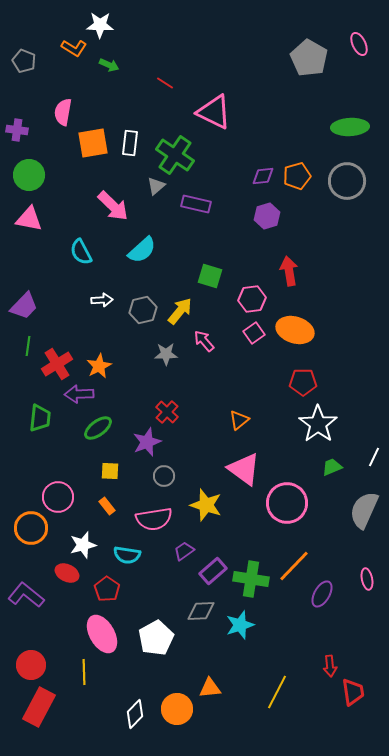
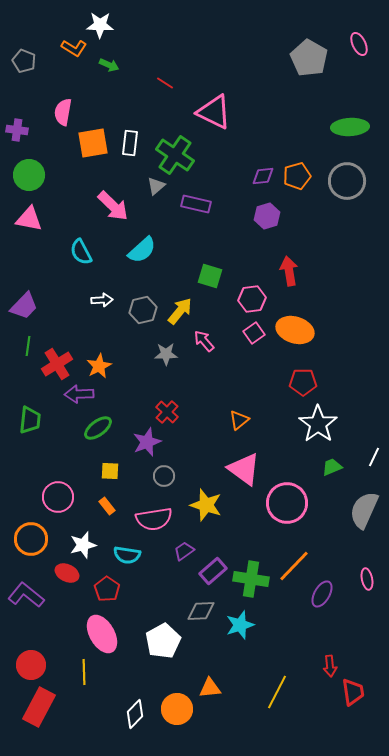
green trapezoid at (40, 418): moved 10 px left, 2 px down
orange circle at (31, 528): moved 11 px down
white pentagon at (156, 638): moved 7 px right, 3 px down
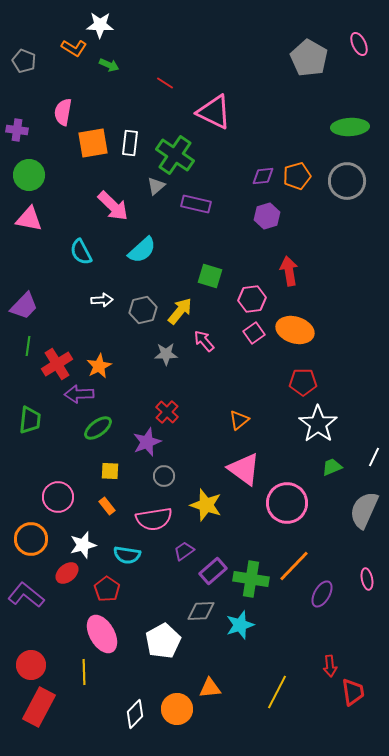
red ellipse at (67, 573): rotated 65 degrees counterclockwise
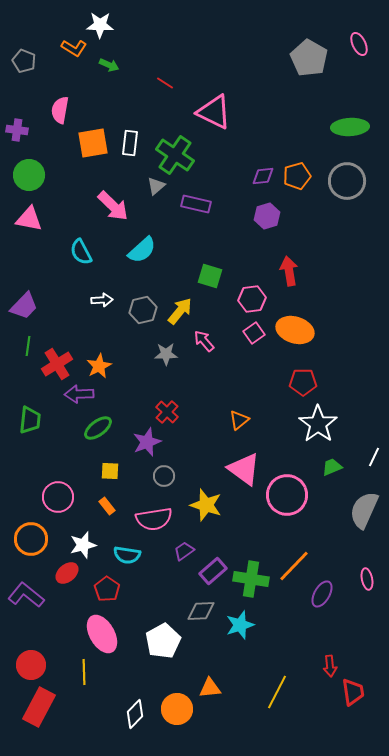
pink semicircle at (63, 112): moved 3 px left, 2 px up
pink circle at (287, 503): moved 8 px up
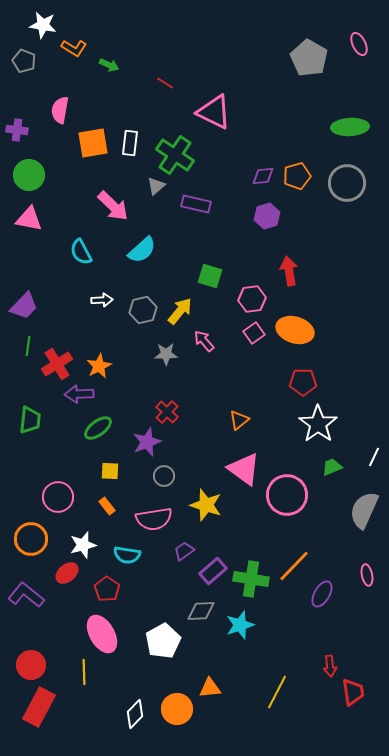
white star at (100, 25): moved 57 px left; rotated 8 degrees clockwise
gray circle at (347, 181): moved 2 px down
pink ellipse at (367, 579): moved 4 px up
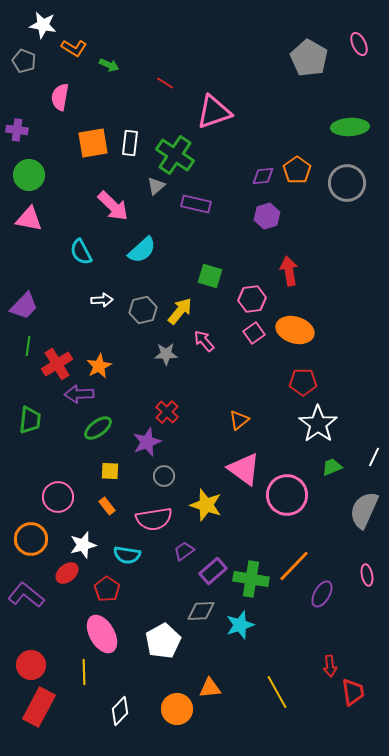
pink semicircle at (60, 110): moved 13 px up
pink triangle at (214, 112): rotated 45 degrees counterclockwise
orange pentagon at (297, 176): moved 6 px up; rotated 20 degrees counterclockwise
yellow line at (277, 692): rotated 56 degrees counterclockwise
white diamond at (135, 714): moved 15 px left, 3 px up
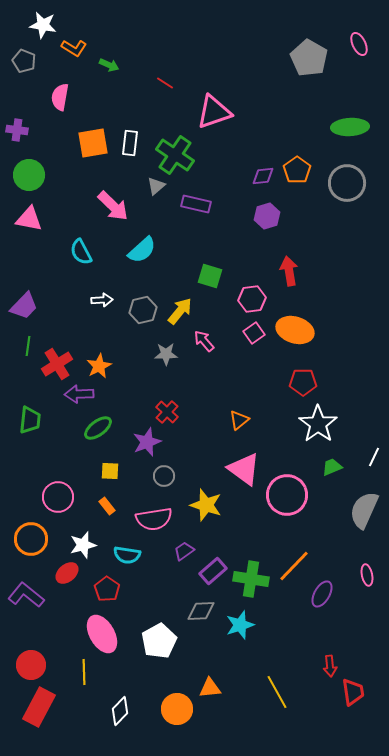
white pentagon at (163, 641): moved 4 px left
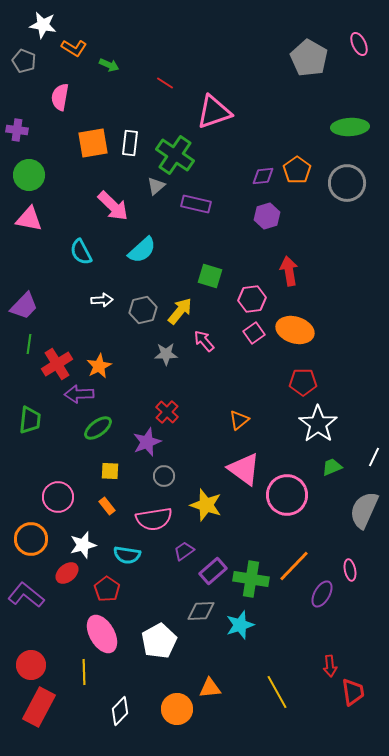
green line at (28, 346): moved 1 px right, 2 px up
pink ellipse at (367, 575): moved 17 px left, 5 px up
